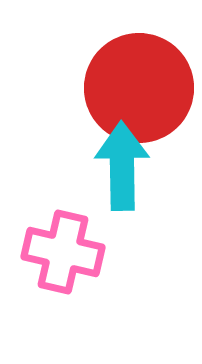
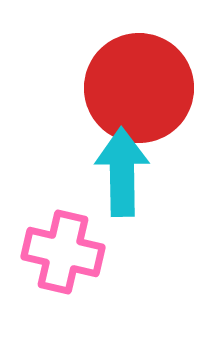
cyan arrow: moved 6 px down
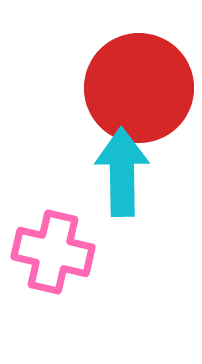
pink cross: moved 10 px left
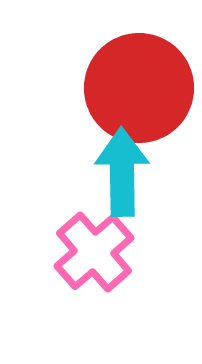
pink cross: moved 41 px right; rotated 36 degrees clockwise
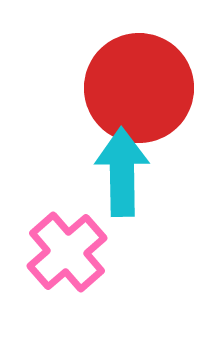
pink cross: moved 27 px left
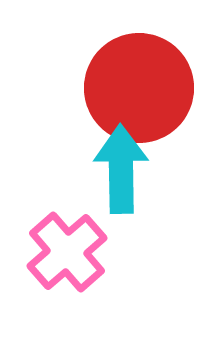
cyan arrow: moved 1 px left, 3 px up
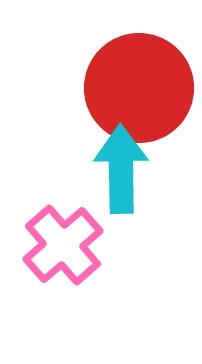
pink cross: moved 4 px left, 7 px up
